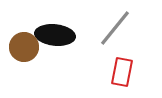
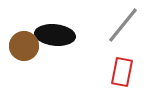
gray line: moved 8 px right, 3 px up
brown circle: moved 1 px up
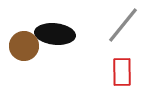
black ellipse: moved 1 px up
red rectangle: rotated 12 degrees counterclockwise
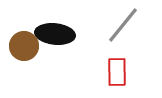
red rectangle: moved 5 px left
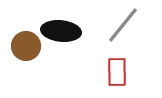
black ellipse: moved 6 px right, 3 px up
brown circle: moved 2 px right
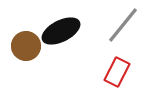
black ellipse: rotated 33 degrees counterclockwise
red rectangle: rotated 28 degrees clockwise
